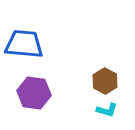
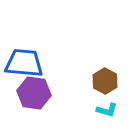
blue trapezoid: moved 19 px down
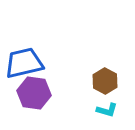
blue trapezoid: rotated 18 degrees counterclockwise
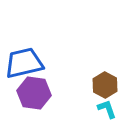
brown hexagon: moved 4 px down
cyan L-shape: moved 1 px up; rotated 125 degrees counterclockwise
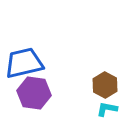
cyan L-shape: rotated 60 degrees counterclockwise
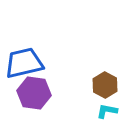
cyan L-shape: moved 2 px down
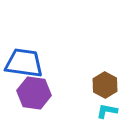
blue trapezoid: rotated 21 degrees clockwise
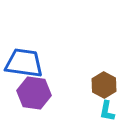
brown hexagon: moved 1 px left
cyan L-shape: rotated 90 degrees counterclockwise
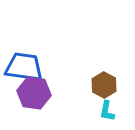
blue trapezoid: moved 4 px down
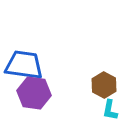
blue trapezoid: moved 2 px up
cyan L-shape: moved 3 px right, 1 px up
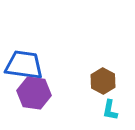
brown hexagon: moved 1 px left, 4 px up
